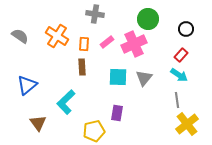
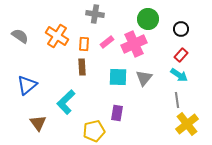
black circle: moved 5 px left
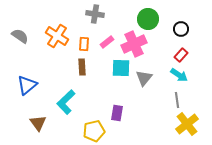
cyan square: moved 3 px right, 9 px up
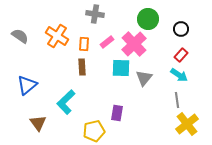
pink cross: rotated 20 degrees counterclockwise
